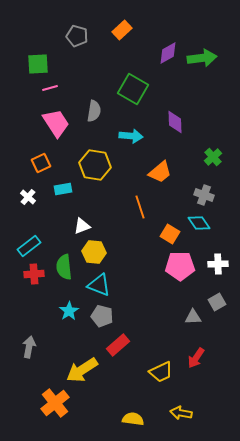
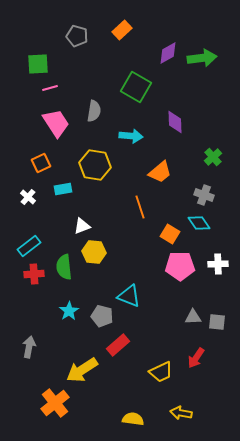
green square at (133, 89): moved 3 px right, 2 px up
cyan triangle at (99, 285): moved 30 px right, 11 px down
gray square at (217, 302): moved 20 px down; rotated 36 degrees clockwise
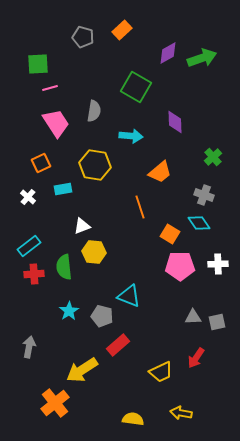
gray pentagon at (77, 36): moved 6 px right, 1 px down
green arrow at (202, 58): rotated 12 degrees counterclockwise
gray square at (217, 322): rotated 18 degrees counterclockwise
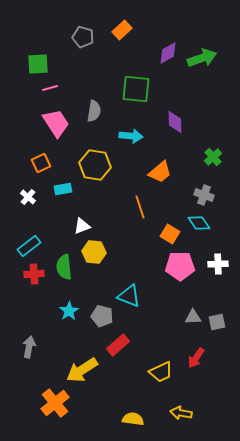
green square at (136, 87): moved 2 px down; rotated 24 degrees counterclockwise
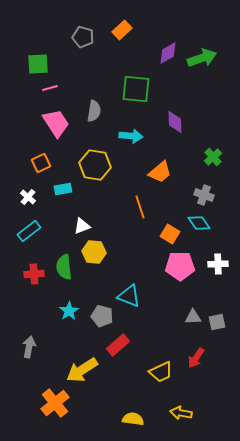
cyan rectangle at (29, 246): moved 15 px up
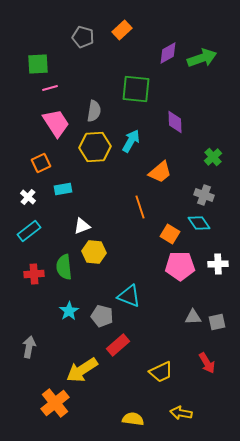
cyan arrow at (131, 136): moved 5 px down; rotated 65 degrees counterclockwise
yellow hexagon at (95, 165): moved 18 px up; rotated 12 degrees counterclockwise
red arrow at (196, 358): moved 11 px right, 5 px down; rotated 65 degrees counterclockwise
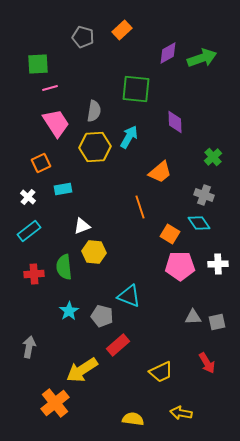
cyan arrow at (131, 141): moved 2 px left, 4 px up
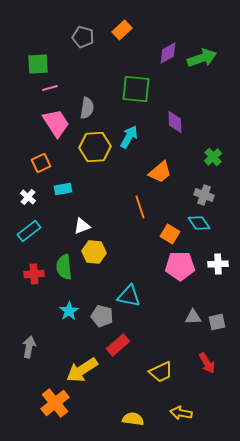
gray semicircle at (94, 111): moved 7 px left, 3 px up
cyan triangle at (129, 296): rotated 10 degrees counterclockwise
